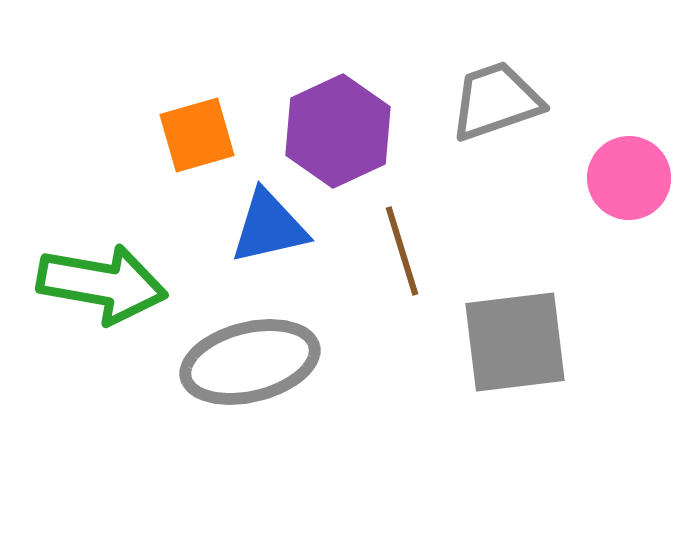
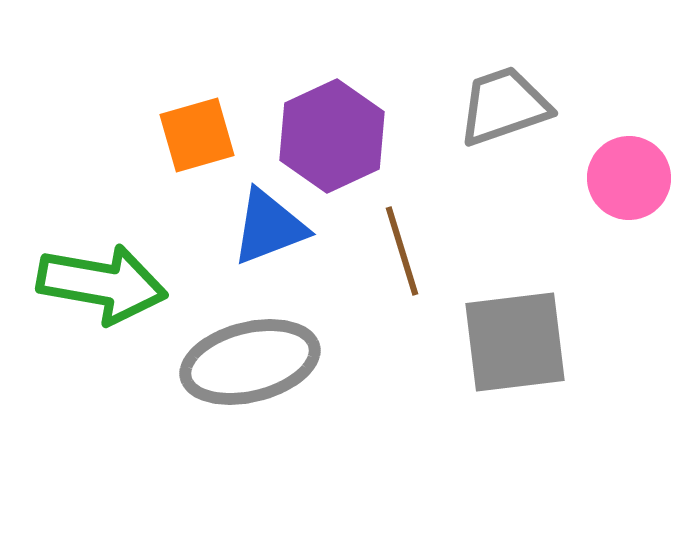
gray trapezoid: moved 8 px right, 5 px down
purple hexagon: moved 6 px left, 5 px down
blue triangle: rotated 8 degrees counterclockwise
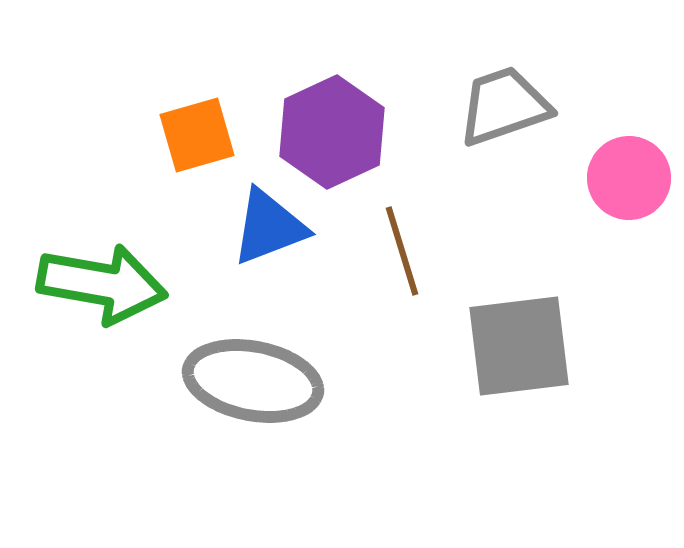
purple hexagon: moved 4 px up
gray square: moved 4 px right, 4 px down
gray ellipse: moved 3 px right, 19 px down; rotated 25 degrees clockwise
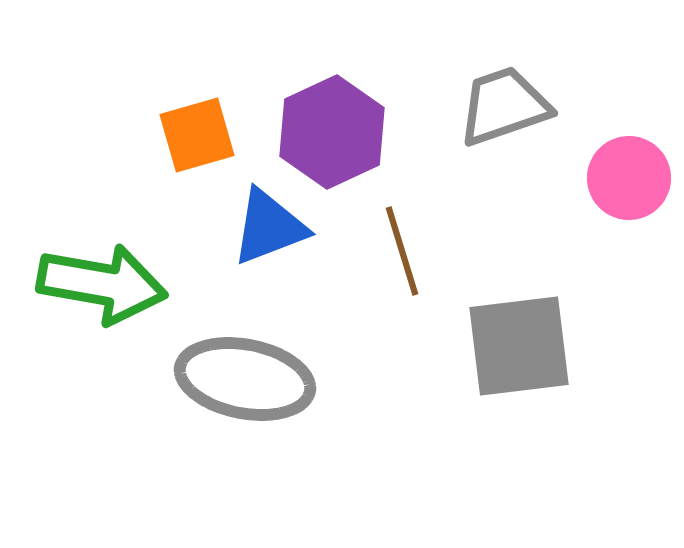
gray ellipse: moved 8 px left, 2 px up
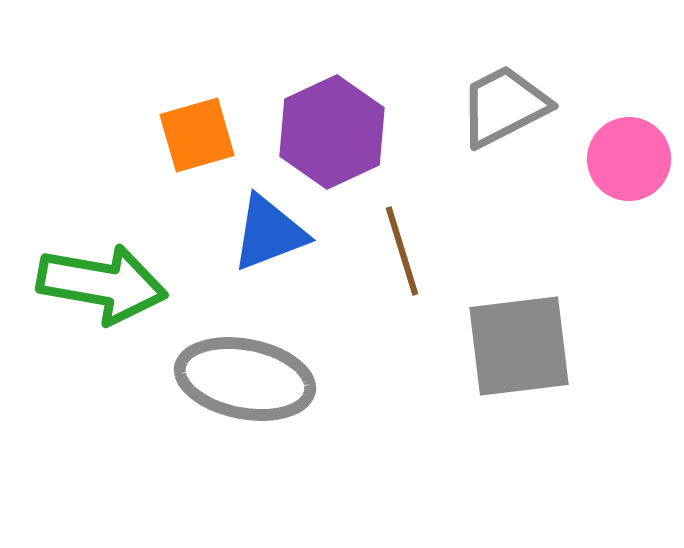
gray trapezoid: rotated 8 degrees counterclockwise
pink circle: moved 19 px up
blue triangle: moved 6 px down
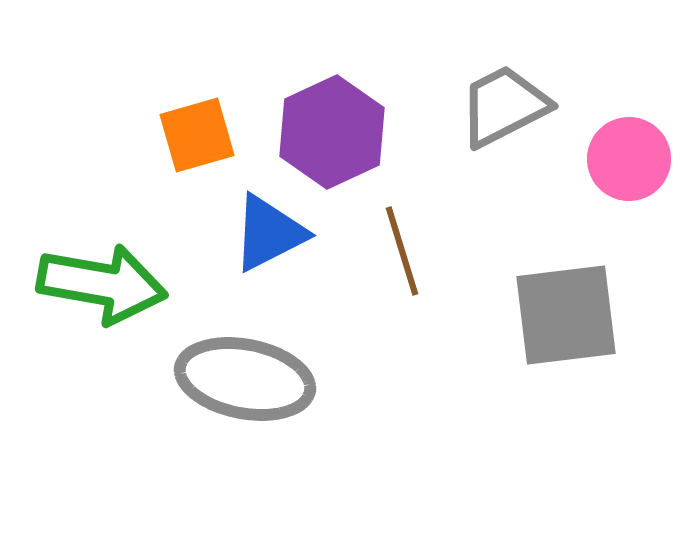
blue triangle: rotated 6 degrees counterclockwise
gray square: moved 47 px right, 31 px up
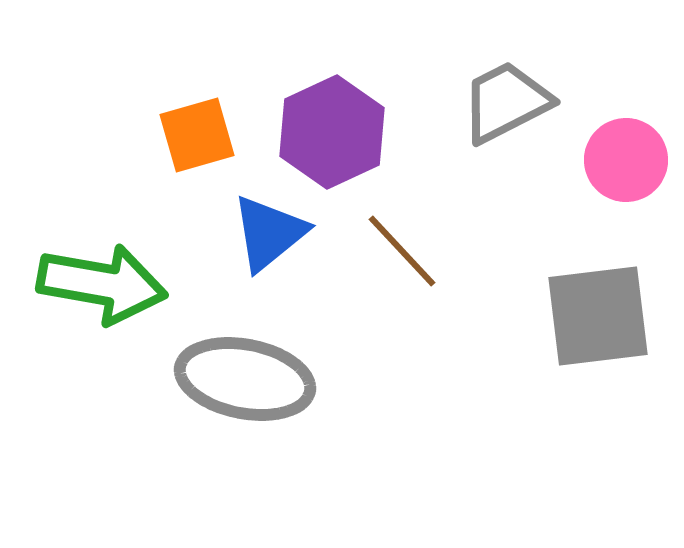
gray trapezoid: moved 2 px right, 4 px up
pink circle: moved 3 px left, 1 px down
blue triangle: rotated 12 degrees counterclockwise
brown line: rotated 26 degrees counterclockwise
gray square: moved 32 px right, 1 px down
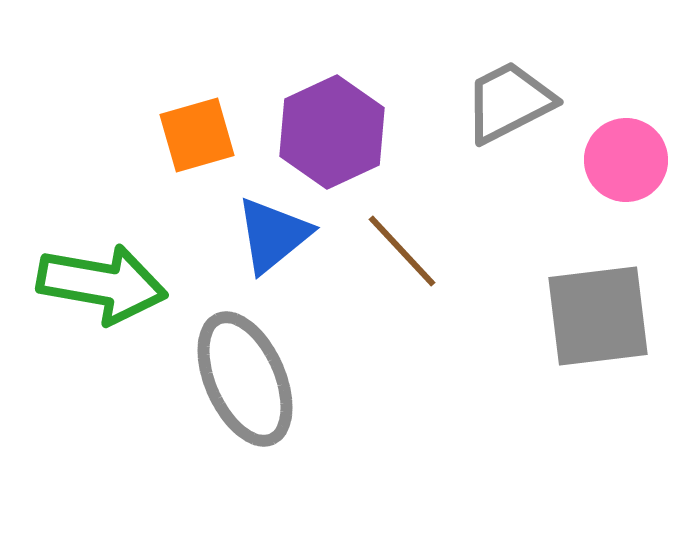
gray trapezoid: moved 3 px right
blue triangle: moved 4 px right, 2 px down
gray ellipse: rotated 55 degrees clockwise
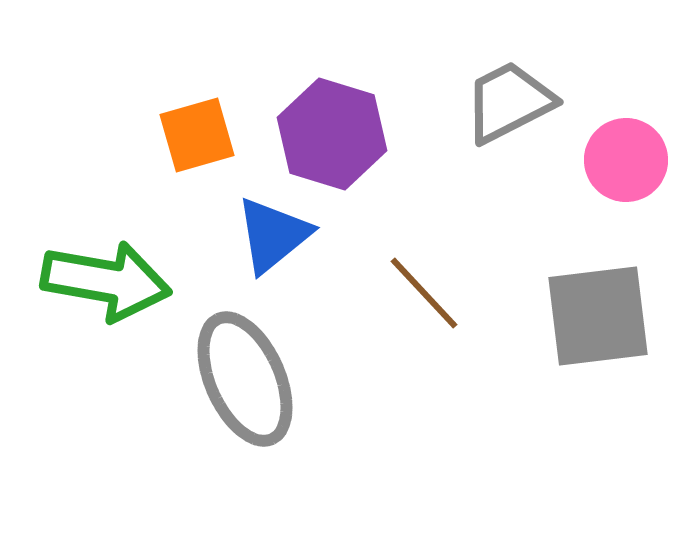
purple hexagon: moved 2 px down; rotated 18 degrees counterclockwise
brown line: moved 22 px right, 42 px down
green arrow: moved 4 px right, 3 px up
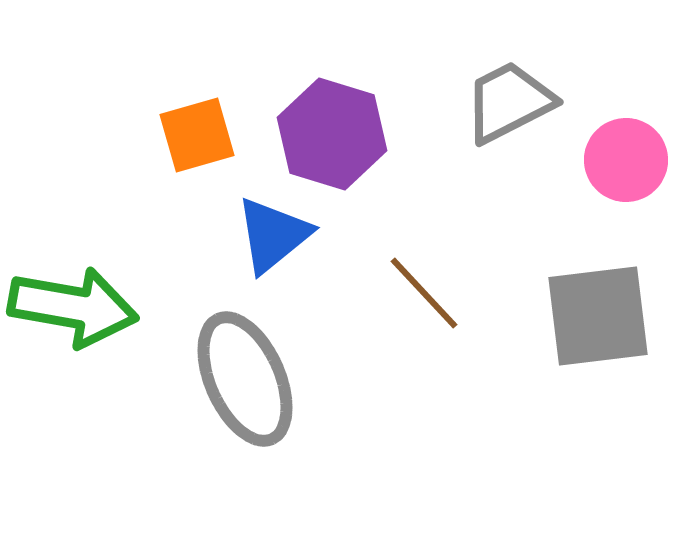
green arrow: moved 33 px left, 26 px down
